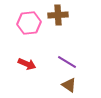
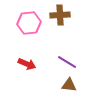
brown cross: moved 2 px right
brown triangle: rotated 28 degrees counterclockwise
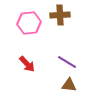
red arrow: rotated 24 degrees clockwise
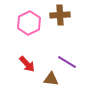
pink hexagon: rotated 20 degrees counterclockwise
brown triangle: moved 18 px left, 6 px up
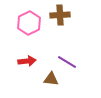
red arrow: moved 3 px up; rotated 54 degrees counterclockwise
